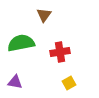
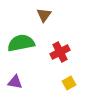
red cross: rotated 18 degrees counterclockwise
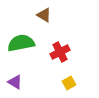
brown triangle: rotated 35 degrees counterclockwise
purple triangle: rotated 21 degrees clockwise
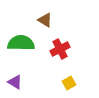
brown triangle: moved 1 px right, 5 px down
green semicircle: rotated 12 degrees clockwise
red cross: moved 3 px up
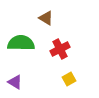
brown triangle: moved 1 px right, 2 px up
yellow square: moved 4 px up
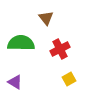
brown triangle: rotated 21 degrees clockwise
